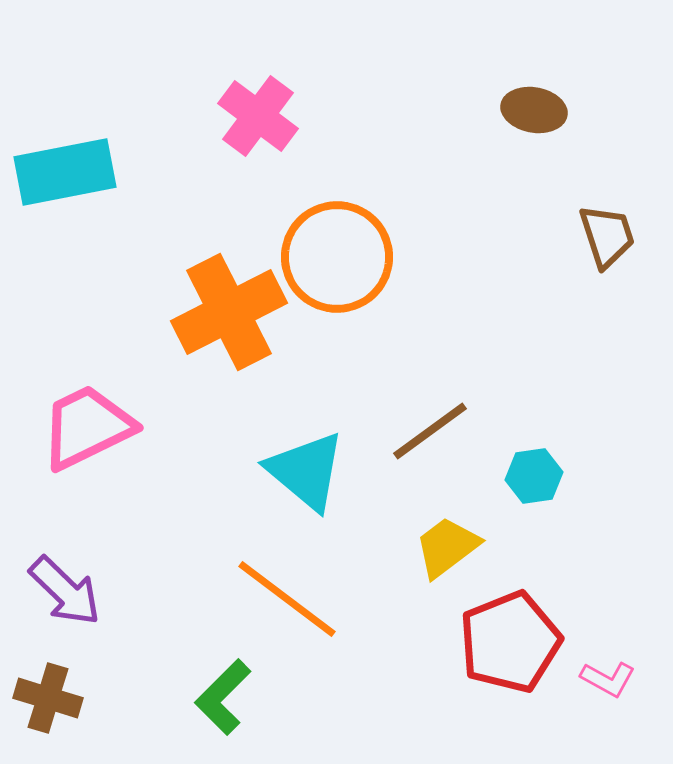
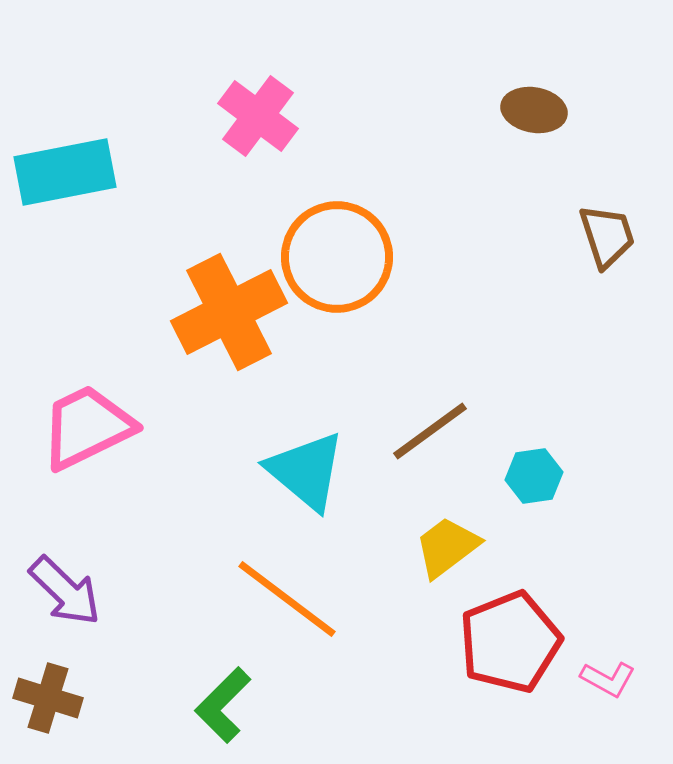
green L-shape: moved 8 px down
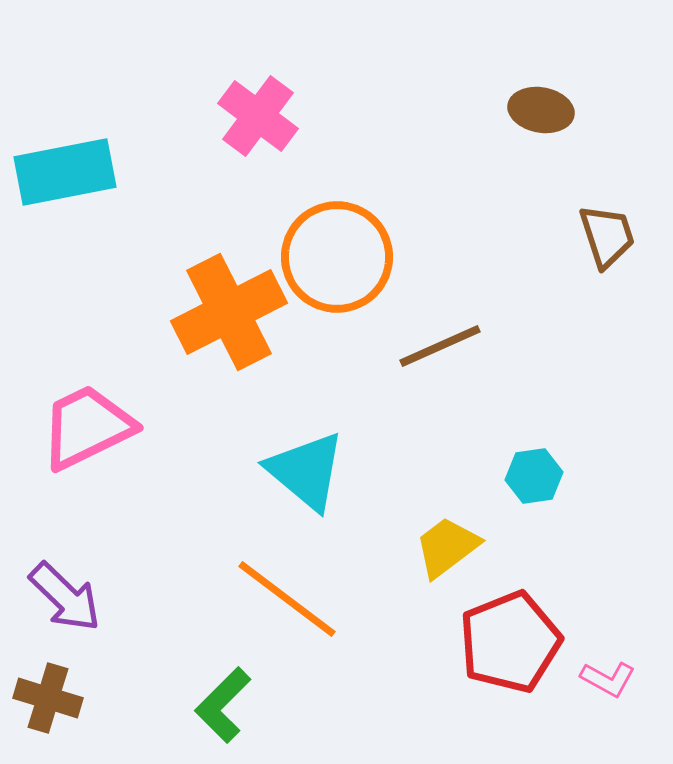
brown ellipse: moved 7 px right
brown line: moved 10 px right, 85 px up; rotated 12 degrees clockwise
purple arrow: moved 6 px down
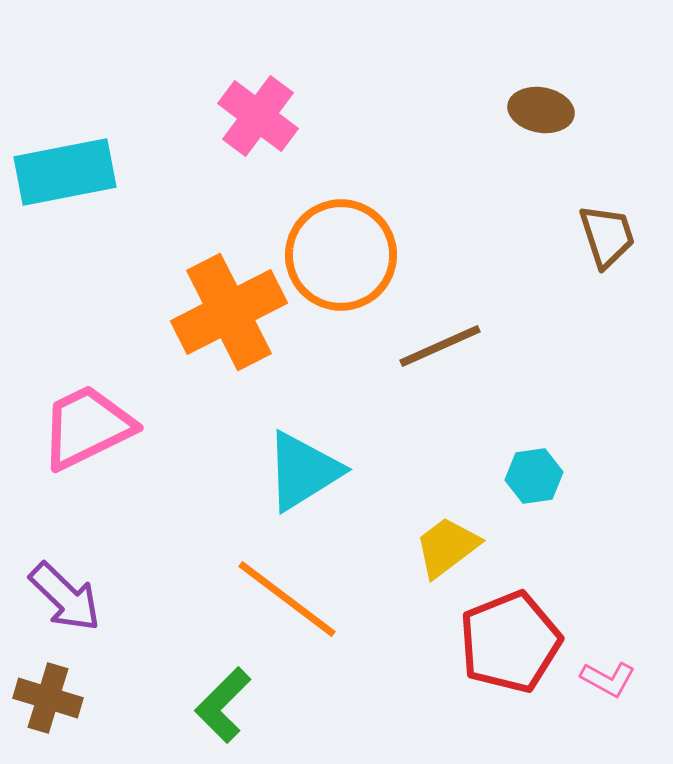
orange circle: moved 4 px right, 2 px up
cyan triangle: moved 3 px left; rotated 48 degrees clockwise
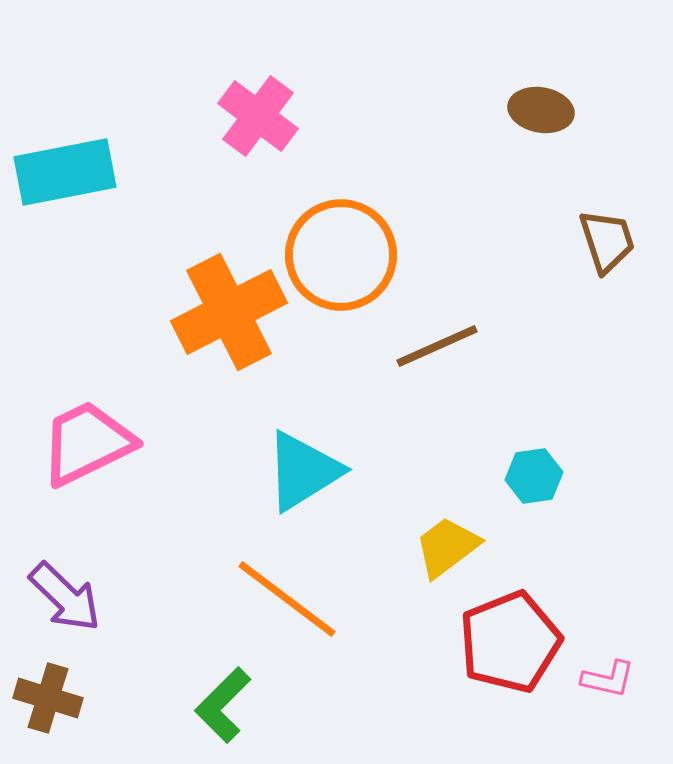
brown trapezoid: moved 5 px down
brown line: moved 3 px left
pink trapezoid: moved 16 px down
pink L-shape: rotated 16 degrees counterclockwise
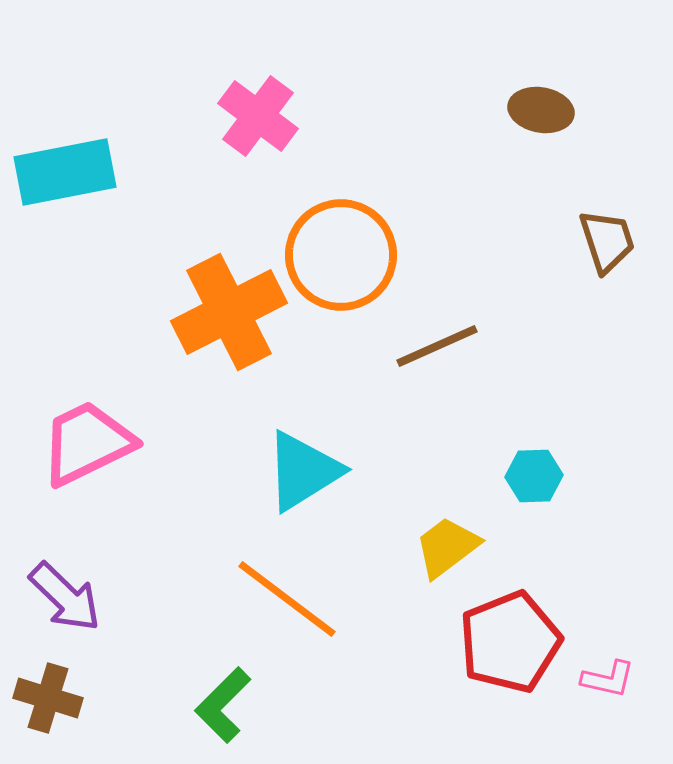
cyan hexagon: rotated 6 degrees clockwise
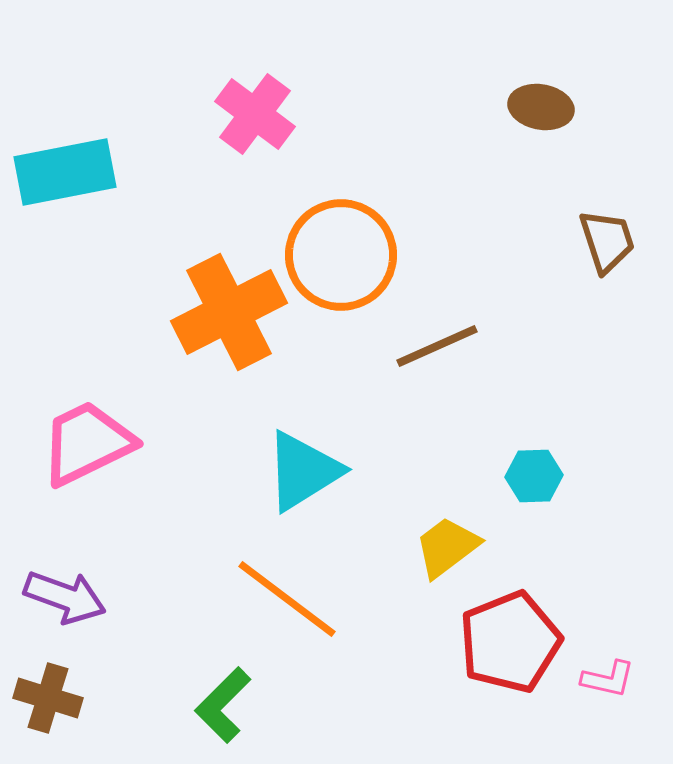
brown ellipse: moved 3 px up
pink cross: moved 3 px left, 2 px up
purple arrow: rotated 24 degrees counterclockwise
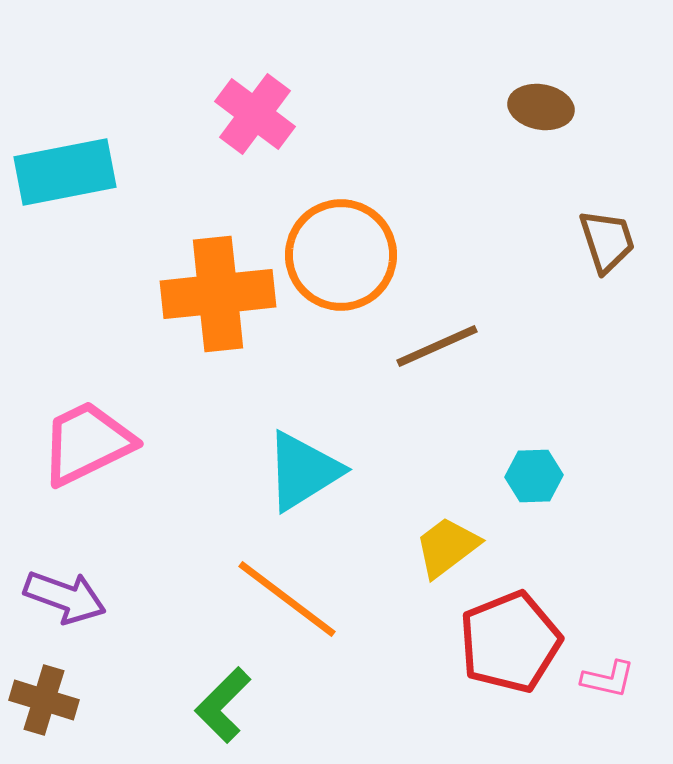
orange cross: moved 11 px left, 18 px up; rotated 21 degrees clockwise
brown cross: moved 4 px left, 2 px down
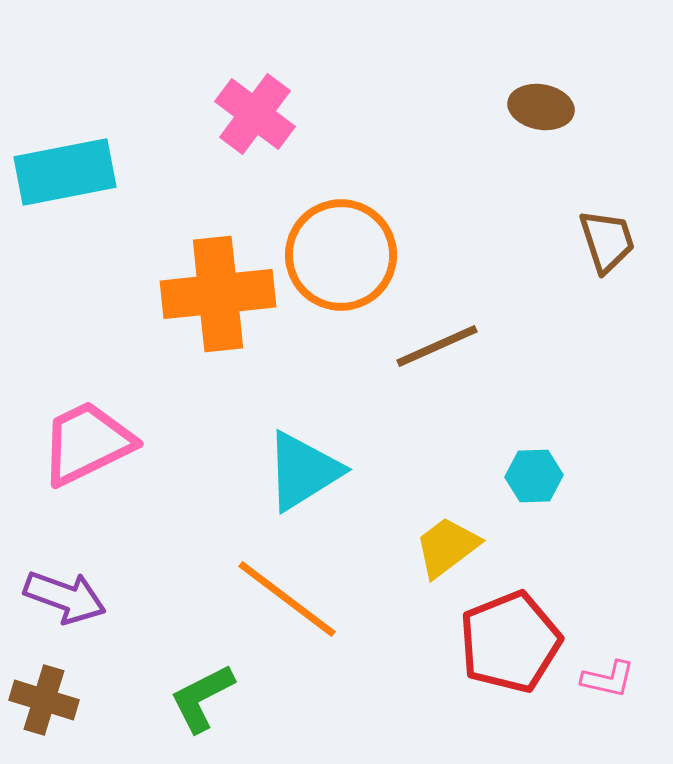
green L-shape: moved 21 px left, 7 px up; rotated 18 degrees clockwise
